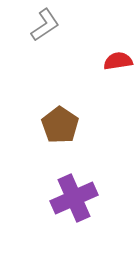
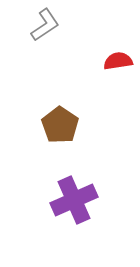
purple cross: moved 2 px down
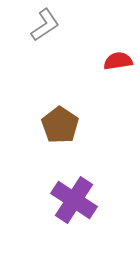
purple cross: rotated 33 degrees counterclockwise
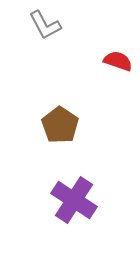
gray L-shape: rotated 96 degrees clockwise
red semicircle: rotated 28 degrees clockwise
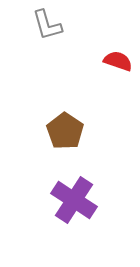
gray L-shape: moved 2 px right; rotated 12 degrees clockwise
brown pentagon: moved 5 px right, 6 px down
